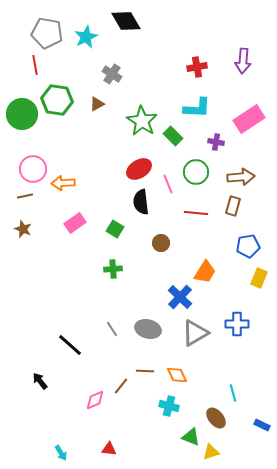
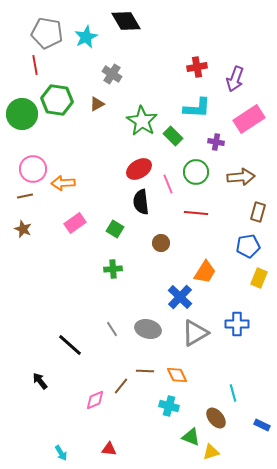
purple arrow at (243, 61): moved 8 px left, 18 px down; rotated 15 degrees clockwise
brown rectangle at (233, 206): moved 25 px right, 6 px down
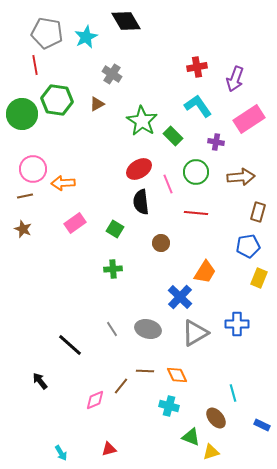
cyan L-shape at (197, 108): moved 1 px right, 2 px up; rotated 128 degrees counterclockwise
red triangle at (109, 449): rotated 21 degrees counterclockwise
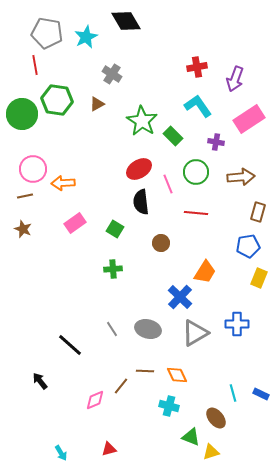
blue rectangle at (262, 425): moved 1 px left, 31 px up
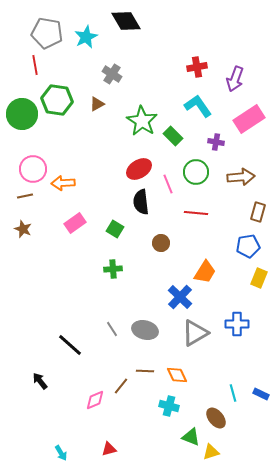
gray ellipse at (148, 329): moved 3 px left, 1 px down
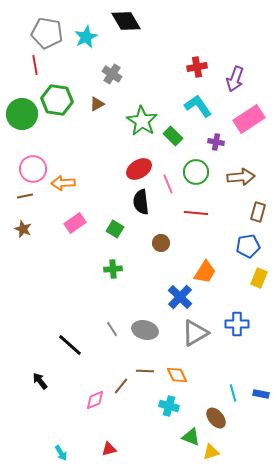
blue rectangle at (261, 394): rotated 14 degrees counterclockwise
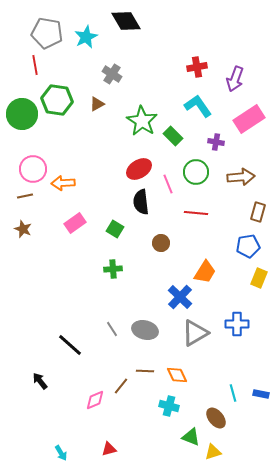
yellow triangle at (211, 452): moved 2 px right
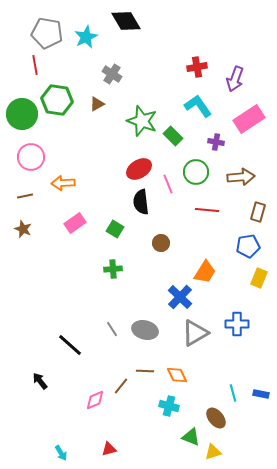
green star at (142, 121): rotated 12 degrees counterclockwise
pink circle at (33, 169): moved 2 px left, 12 px up
red line at (196, 213): moved 11 px right, 3 px up
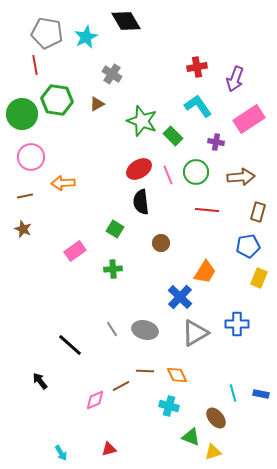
pink line at (168, 184): moved 9 px up
pink rectangle at (75, 223): moved 28 px down
brown line at (121, 386): rotated 24 degrees clockwise
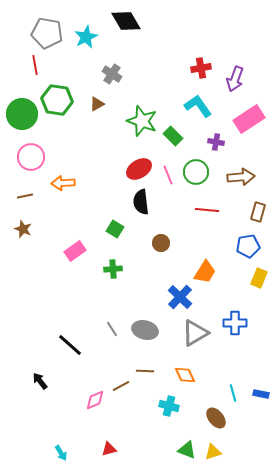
red cross at (197, 67): moved 4 px right, 1 px down
blue cross at (237, 324): moved 2 px left, 1 px up
orange diamond at (177, 375): moved 8 px right
green triangle at (191, 437): moved 4 px left, 13 px down
